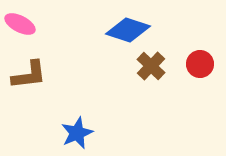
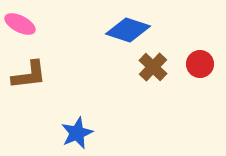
brown cross: moved 2 px right, 1 px down
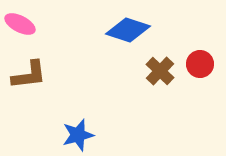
brown cross: moved 7 px right, 4 px down
blue star: moved 1 px right, 2 px down; rotated 8 degrees clockwise
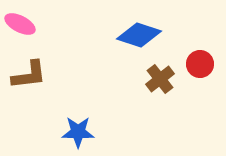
blue diamond: moved 11 px right, 5 px down
brown cross: moved 8 px down; rotated 8 degrees clockwise
blue star: moved 3 px up; rotated 16 degrees clockwise
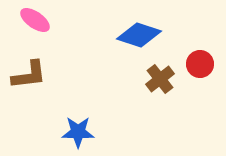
pink ellipse: moved 15 px right, 4 px up; rotated 8 degrees clockwise
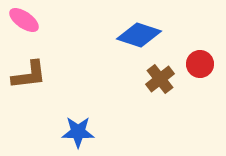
pink ellipse: moved 11 px left
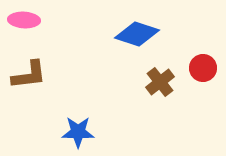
pink ellipse: rotated 32 degrees counterclockwise
blue diamond: moved 2 px left, 1 px up
red circle: moved 3 px right, 4 px down
brown cross: moved 3 px down
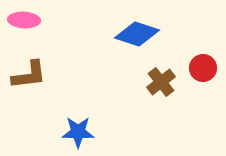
brown cross: moved 1 px right
